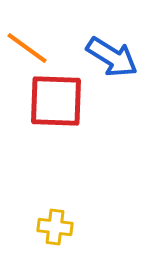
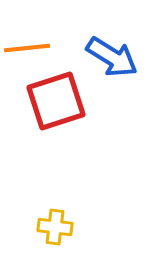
orange line: rotated 42 degrees counterclockwise
red square: rotated 20 degrees counterclockwise
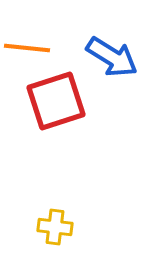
orange line: rotated 12 degrees clockwise
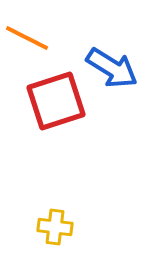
orange line: moved 10 px up; rotated 21 degrees clockwise
blue arrow: moved 11 px down
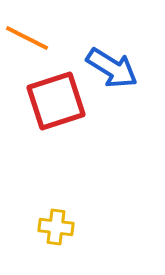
yellow cross: moved 1 px right
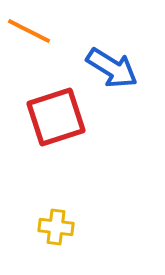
orange line: moved 2 px right, 7 px up
red square: moved 16 px down
